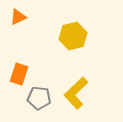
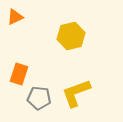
orange triangle: moved 3 px left
yellow hexagon: moved 2 px left
yellow L-shape: rotated 24 degrees clockwise
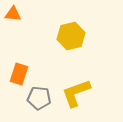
orange triangle: moved 2 px left, 3 px up; rotated 30 degrees clockwise
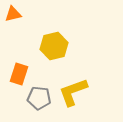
orange triangle: rotated 18 degrees counterclockwise
yellow hexagon: moved 17 px left, 10 px down
yellow L-shape: moved 3 px left, 1 px up
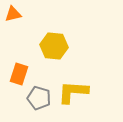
yellow hexagon: rotated 20 degrees clockwise
yellow L-shape: rotated 24 degrees clockwise
gray pentagon: rotated 10 degrees clockwise
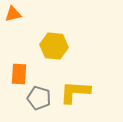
orange rectangle: rotated 15 degrees counterclockwise
yellow L-shape: moved 2 px right
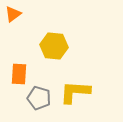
orange triangle: rotated 24 degrees counterclockwise
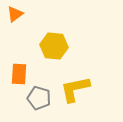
orange triangle: moved 2 px right
yellow L-shape: moved 3 px up; rotated 16 degrees counterclockwise
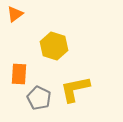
yellow hexagon: rotated 12 degrees clockwise
gray pentagon: rotated 10 degrees clockwise
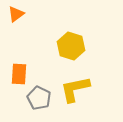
orange triangle: moved 1 px right
yellow hexagon: moved 17 px right
